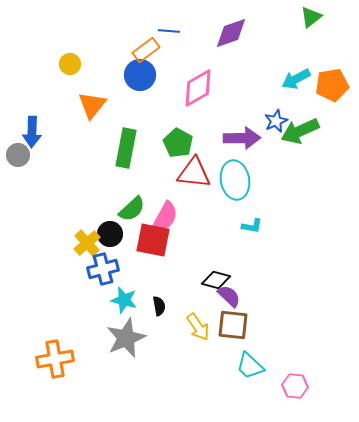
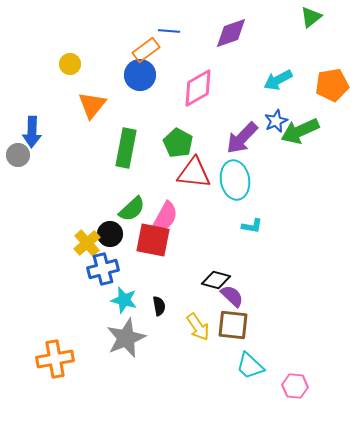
cyan arrow: moved 18 px left, 1 px down
purple arrow: rotated 135 degrees clockwise
purple semicircle: moved 3 px right
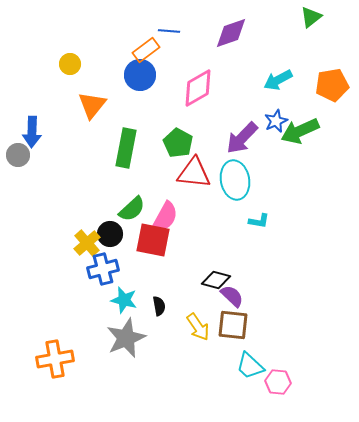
cyan L-shape: moved 7 px right, 5 px up
pink hexagon: moved 17 px left, 4 px up
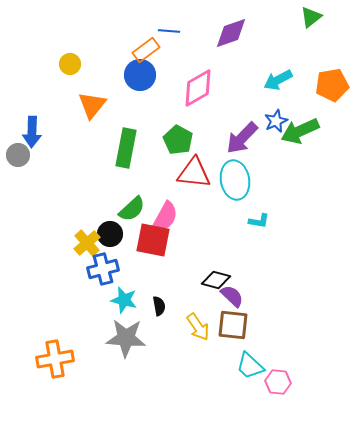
green pentagon: moved 3 px up
gray star: rotated 27 degrees clockwise
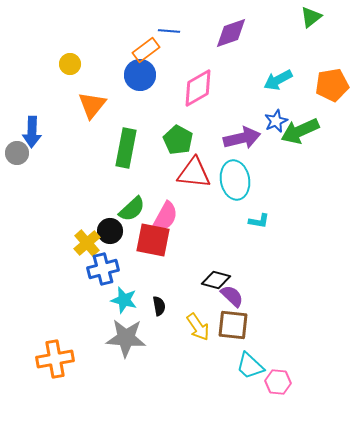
purple arrow: rotated 147 degrees counterclockwise
gray circle: moved 1 px left, 2 px up
black circle: moved 3 px up
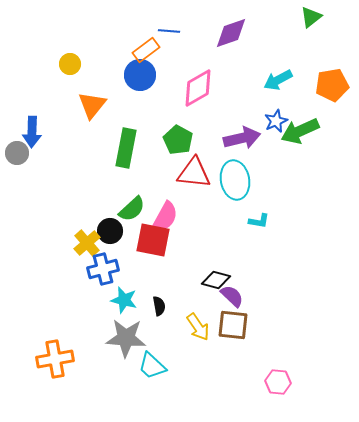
cyan trapezoid: moved 98 px left
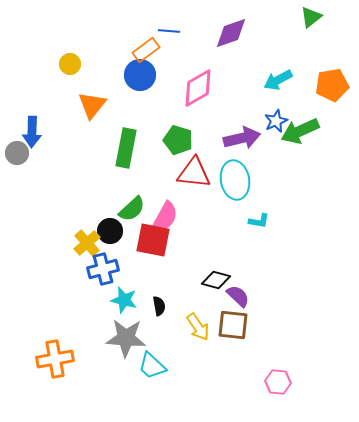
green pentagon: rotated 12 degrees counterclockwise
purple semicircle: moved 6 px right
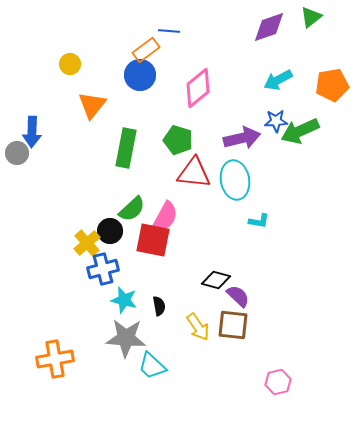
purple diamond: moved 38 px right, 6 px up
pink diamond: rotated 9 degrees counterclockwise
blue star: rotated 20 degrees clockwise
pink hexagon: rotated 20 degrees counterclockwise
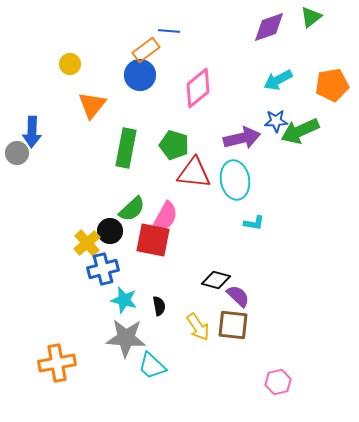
green pentagon: moved 4 px left, 5 px down
cyan L-shape: moved 5 px left, 2 px down
orange cross: moved 2 px right, 4 px down
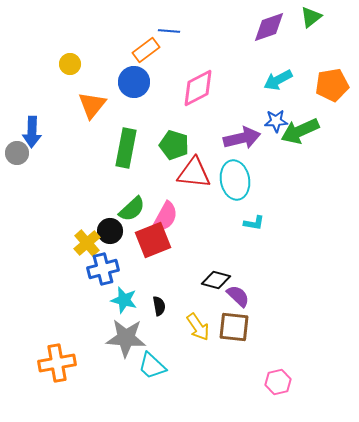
blue circle: moved 6 px left, 7 px down
pink diamond: rotated 12 degrees clockwise
red square: rotated 33 degrees counterclockwise
brown square: moved 1 px right, 2 px down
